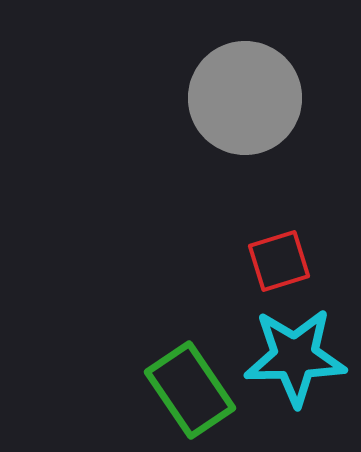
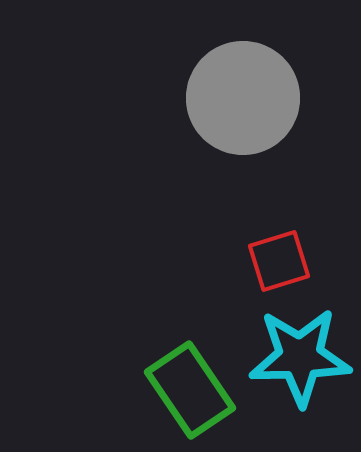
gray circle: moved 2 px left
cyan star: moved 5 px right
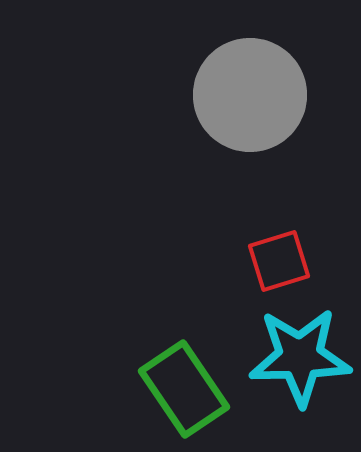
gray circle: moved 7 px right, 3 px up
green rectangle: moved 6 px left, 1 px up
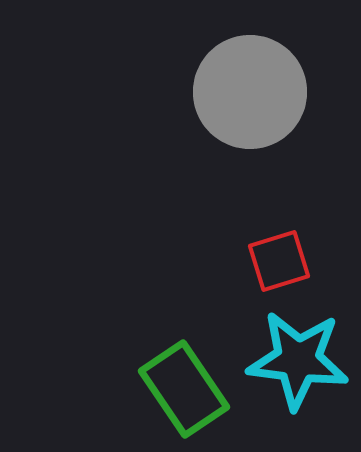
gray circle: moved 3 px up
cyan star: moved 2 px left, 3 px down; rotated 8 degrees clockwise
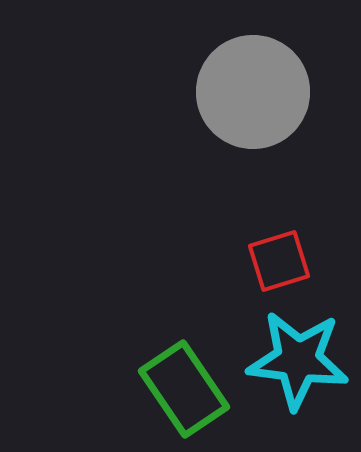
gray circle: moved 3 px right
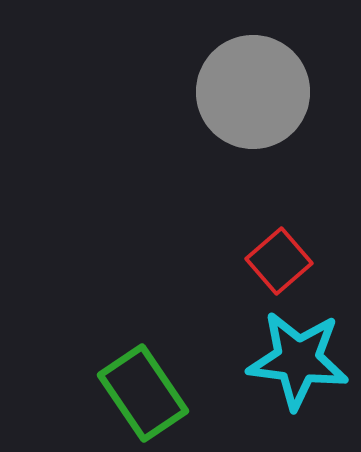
red square: rotated 24 degrees counterclockwise
green rectangle: moved 41 px left, 4 px down
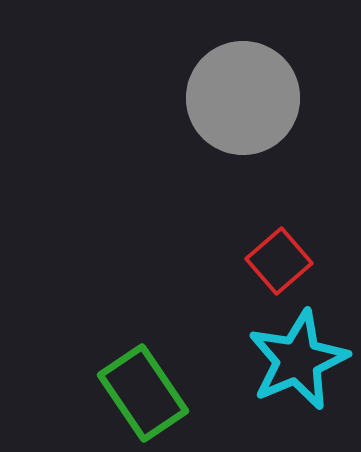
gray circle: moved 10 px left, 6 px down
cyan star: rotated 30 degrees counterclockwise
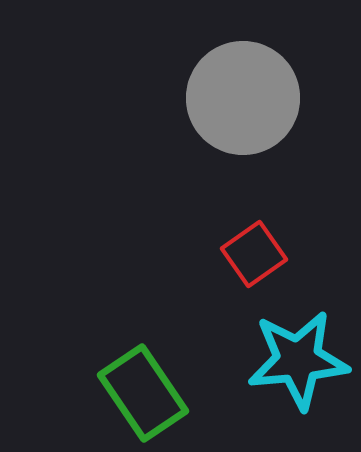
red square: moved 25 px left, 7 px up; rotated 6 degrees clockwise
cyan star: rotated 18 degrees clockwise
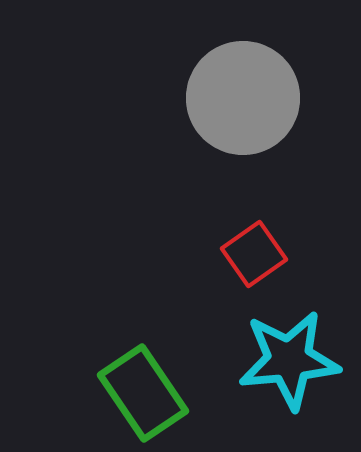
cyan star: moved 9 px left
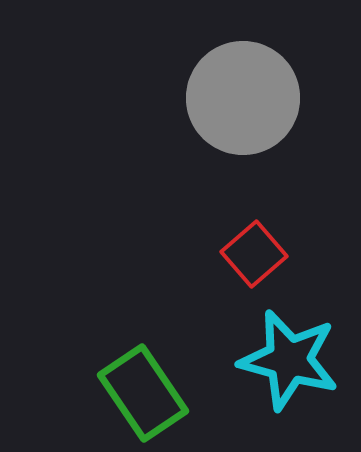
red square: rotated 6 degrees counterclockwise
cyan star: rotated 20 degrees clockwise
